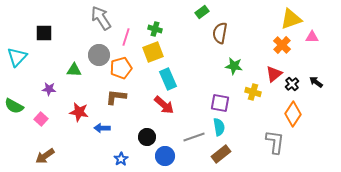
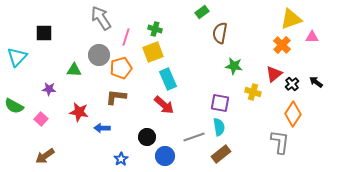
gray L-shape: moved 5 px right
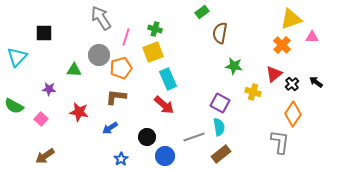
purple square: rotated 18 degrees clockwise
blue arrow: moved 8 px right; rotated 35 degrees counterclockwise
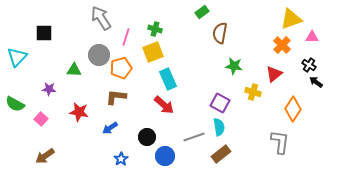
black cross: moved 17 px right, 19 px up; rotated 16 degrees counterclockwise
green semicircle: moved 1 px right, 2 px up
orange diamond: moved 5 px up
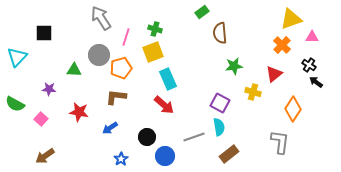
brown semicircle: rotated 15 degrees counterclockwise
green star: rotated 18 degrees counterclockwise
brown rectangle: moved 8 px right
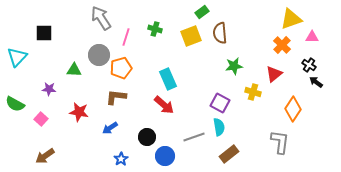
yellow square: moved 38 px right, 16 px up
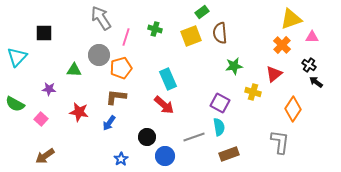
blue arrow: moved 1 px left, 5 px up; rotated 21 degrees counterclockwise
brown rectangle: rotated 18 degrees clockwise
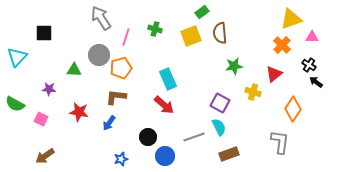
pink square: rotated 16 degrees counterclockwise
cyan semicircle: rotated 18 degrees counterclockwise
black circle: moved 1 px right
blue star: rotated 16 degrees clockwise
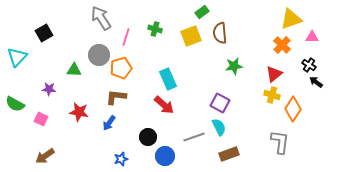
black square: rotated 30 degrees counterclockwise
yellow cross: moved 19 px right, 3 px down
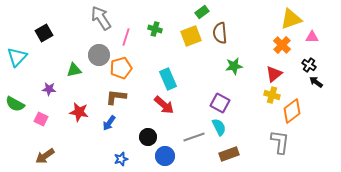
green triangle: rotated 14 degrees counterclockwise
orange diamond: moved 1 px left, 2 px down; rotated 20 degrees clockwise
